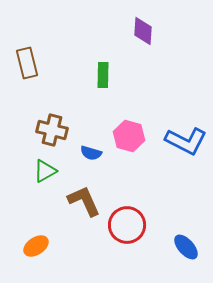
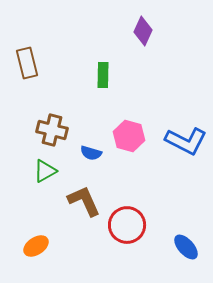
purple diamond: rotated 20 degrees clockwise
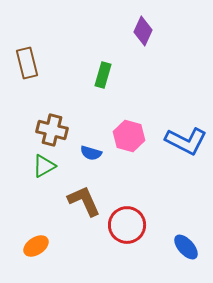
green rectangle: rotated 15 degrees clockwise
green triangle: moved 1 px left, 5 px up
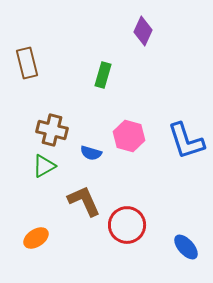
blue L-shape: rotated 45 degrees clockwise
orange ellipse: moved 8 px up
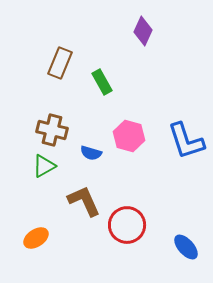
brown rectangle: moved 33 px right; rotated 36 degrees clockwise
green rectangle: moved 1 px left, 7 px down; rotated 45 degrees counterclockwise
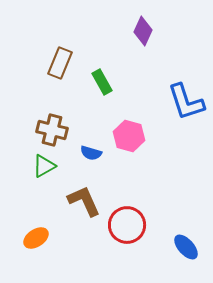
blue L-shape: moved 39 px up
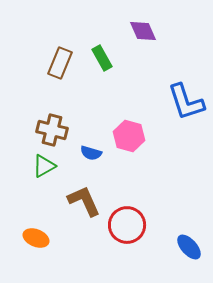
purple diamond: rotated 48 degrees counterclockwise
green rectangle: moved 24 px up
orange ellipse: rotated 55 degrees clockwise
blue ellipse: moved 3 px right
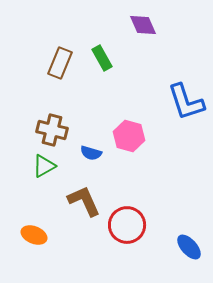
purple diamond: moved 6 px up
orange ellipse: moved 2 px left, 3 px up
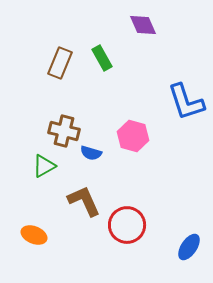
brown cross: moved 12 px right, 1 px down
pink hexagon: moved 4 px right
blue ellipse: rotated 76 degrees clockwise
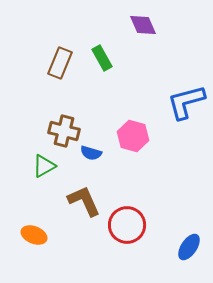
blue L-shape: rotated 93 degrees clockwise
